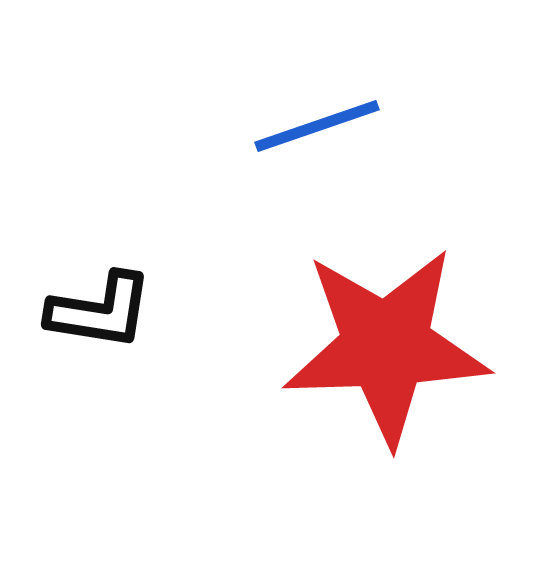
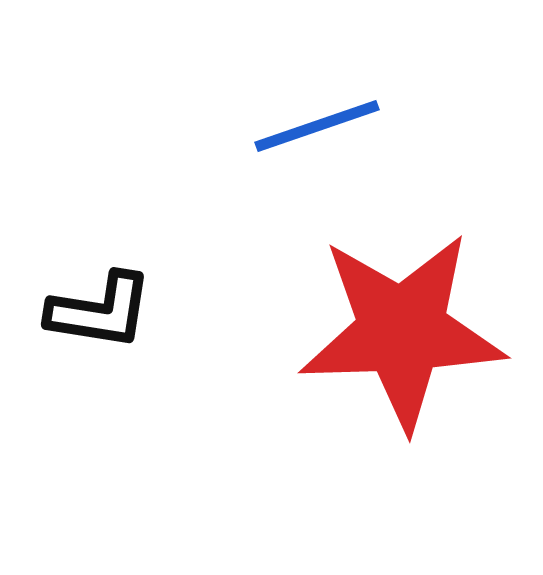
red star: moved 16 px right, 15 px up
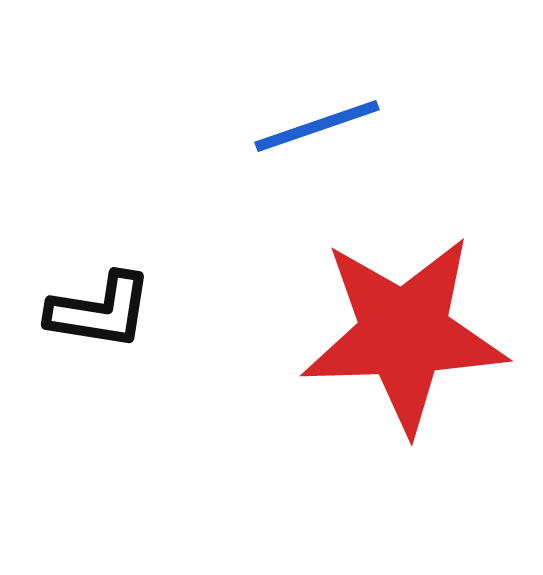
red star: moved 2 px right, 3 px down
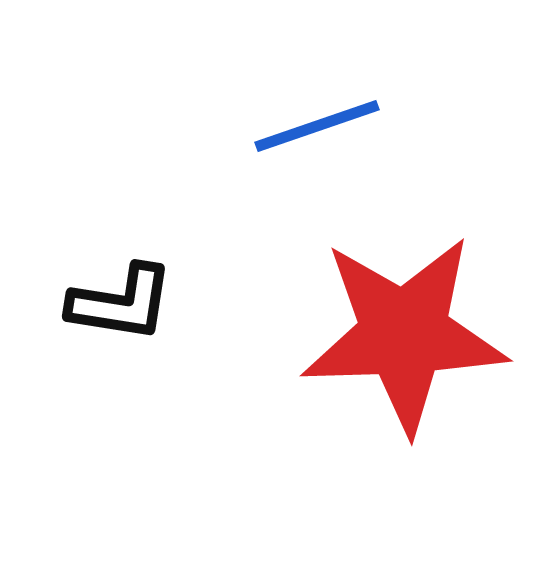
black L-shape: moved 21 px right, 8 px up
